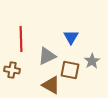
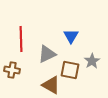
blue triangle: moved 1 px up
gray triangle: moved 2 px up
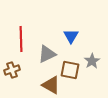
brown cross: rotated 28 degrees counterclockwise
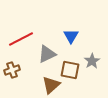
red line: rotated 65 degrees clockwise
brown triangle: rotated 48 degrees clockwise
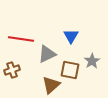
red line: rotated 35 degrees clockwise
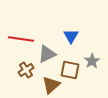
brown cross: moved 14 px right; rotated 14 degrees counterclockwise
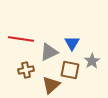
blue triangle: moved 1 px right, 7 px down
gray triangle: moved 2 px right, 2 px up
brown cross: rotated 21 degrees clockwise
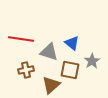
blue triangle: rotated 21 degrees counterclockwise
gray triangle: rotated 42 degrees clockwise
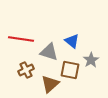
blue triangle: moved 2 px up
gray star: moved 1 px left, 1 px up
brown cross: rotated 14 degrees counterclockwise
brown triangle: moved 1 px left, 1 px up
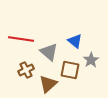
blue triangle: moved 3 px right
gray triangle: rotated 24 degrees clockwise
brown triangle: moved 2 px left
